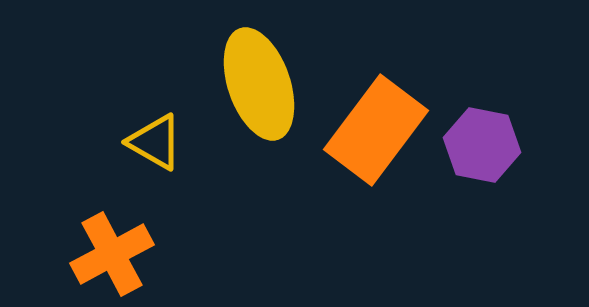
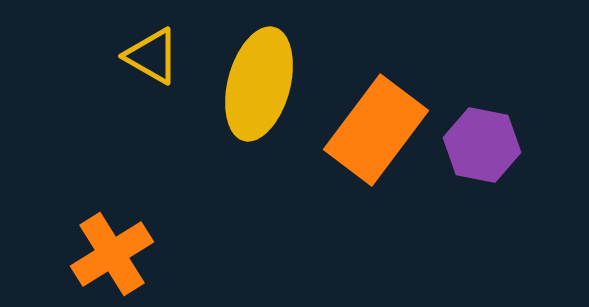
yellow ellipse: rotated 34 degrees clockwise
yellow triangle: moved 3 px left, 86 px up
orange cross: rotated 4 degrees counterclockwise
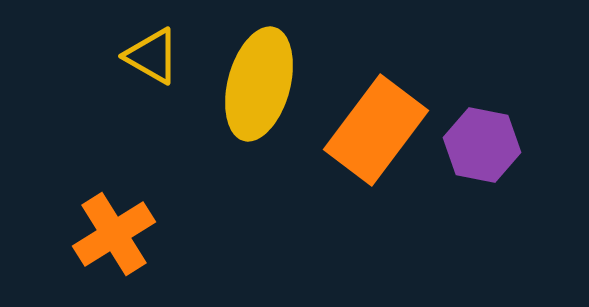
orange cross: moved 2 px right, 20 px up
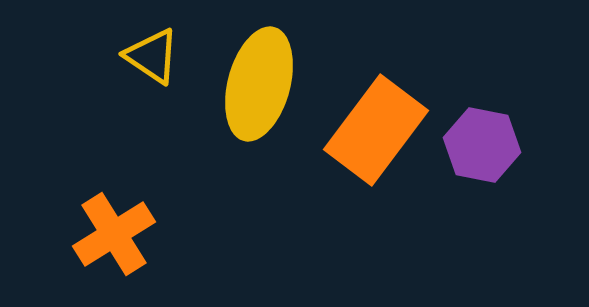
yellow triangle: rotated 4 degrees clockwise
